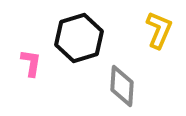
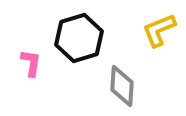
yellow L-shape: rotated 135 degrees counterclockwise
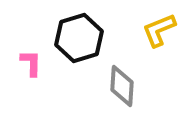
pink L-shape: rotated 8 degrees counterclockwise
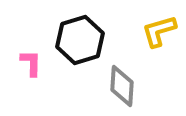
yellow L-shape: moved 1 px down; rotated 6 degrees clockwise
black hexagon: moved 1 px right, 2 px down
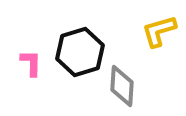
black hexagon: moved 12 px down
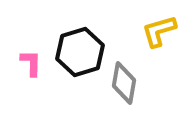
gray diamond: moved 2 px right, 3 px up; rotated 6 degrees clockwise
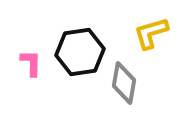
yellow L-shape: moved 8 px left, 2 px down
black hexagon: rotated 9 degrees clockwise
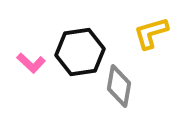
pink L-shape: rotated 132 degrees clockwise
gray diamond: moved 5 px left, 3 px down
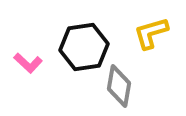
black hexagon: moved 4 px right, 5 px up
pink L-shape: moved 3 px left
